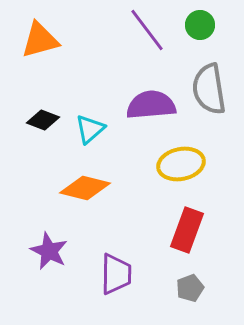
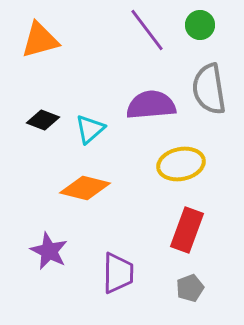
purple trapezoid: moved 2 px right, 1 px up
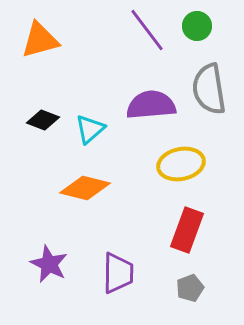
green circle: moved 3 px left, 1 px down
purple star: moved 13 px down
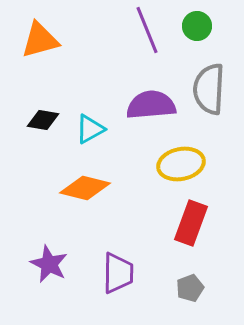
purple line: rotated 15 degrees clockwise
gray semicircle: rotated 12 degrees clockwise
black diamond: rotated 12 degrees counterclockwise
cyan triangle: rotated 12 degrees clockwise
red rectangle: moved 4 px right, 7 px up
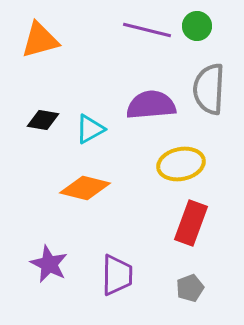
purple line: rotated 54 degrees counterclockwise
purple trapezoid: moved 1 px left, 2 px down
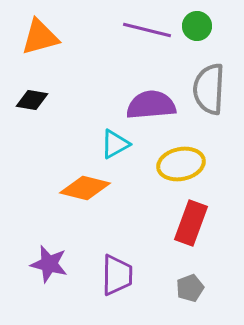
orange triangle: moved 3 px up
black diamond: moved 11 px left, 20 px up
cyan triangle: moved 25 px right, 15 px down
purple star: rotated 12 degrees counterclockwise
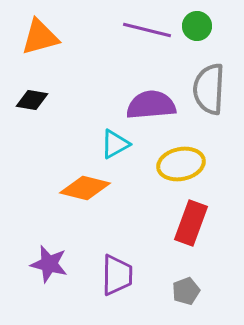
gray pentagon: moved 4 px left, 3 px down
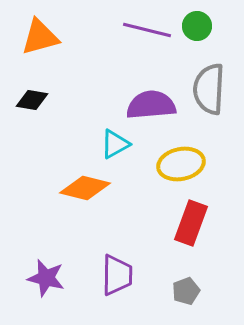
purple star: moved 3 px left, 14 px down
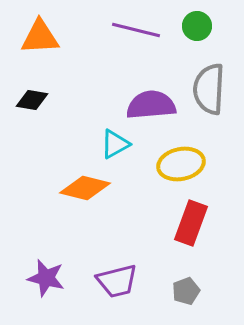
purple line: moved 11 px left
orange triangle: rotated 12 degrees clockwise
purple trapezoid: moved 6 px down; rotated 75 degrees clockwise
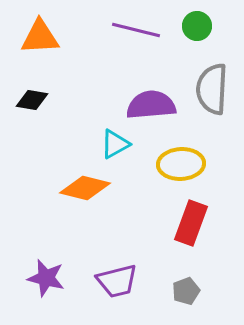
gray semicircle: moved 3 px right
yellow ellipse: rotated 9 degrees clockwise
